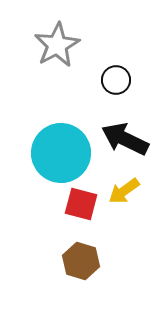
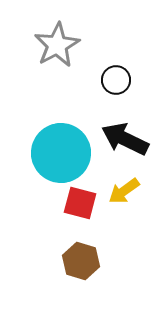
red square: moved 1 px left, 1 px up
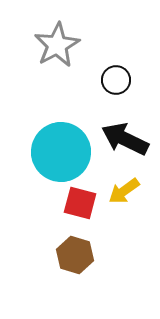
cyan circle: moved 1 px up
brown hexagon: moved 6 px left, 6 px up
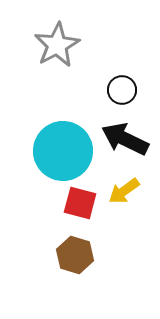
black circle: moved 6 px right, 10 px down
cyan circle: moved 2 px right, 1 px up
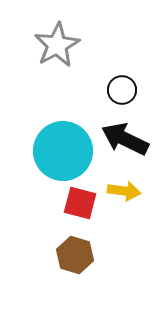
yellow arrow: rotated 136 degrees counterclockwise
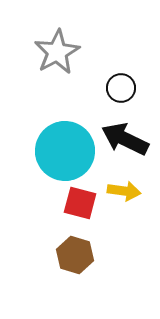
gray star: moved 7 px down
black circle: moved 1 px left, 2 px up
cyan circle: moved 2 px right
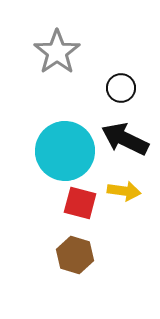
gray star: rotated 6 degrees counterclockwise
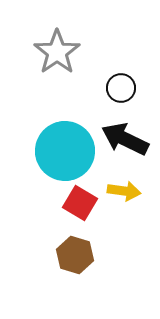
red square: rotated 16 degrees clockwise
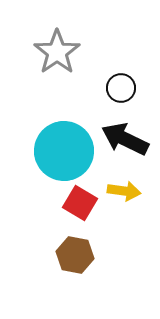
cyan circle: moved 1 px left
brown hexagon: rotated 6 degrees counterclockwise
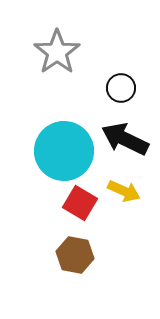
yellow arrow: rotated 16 degrees clockwise
